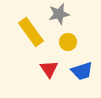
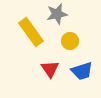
gray star: moved 2 px left
yellow circle: moved 2 px right, 1 px up
red triangle: moved 1 px right
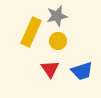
gray star: moved 2 px down
yellow rectangle: rotated 60 degrees clockwise
yellow circle: moved 12 px left
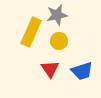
gray star: moved 1 px up
yellow circle: moved 1 px right
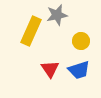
yellow rectangle: moved 1 px up
yellow circle: moved 22 px right
blue trapezoid: moved 3 px left, 1 px up
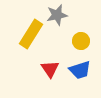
yellow rectangle: moved 3 px down; rotated 8 degrees clockwise
blue trapezoid: moved 1 px right
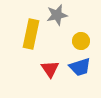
yellow rectangle: rotated 20 degrees counterclockwise
blue trapezoid: moved 3 px up
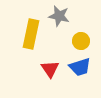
gray star: moved 2 px right, 1 px down; rotated 25 degrees clockwise
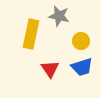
blue trapezoid: moved 2 px right
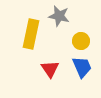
blue trapezoid: rotated 95 degrees counterclockwise
